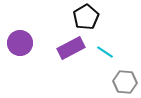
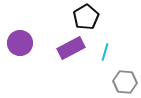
cyan line: rotated 72 degrees clockwise
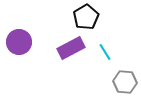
purple circle: moved 1 px left, 1 px up
cyan line: rotated 48 degrees counterclockwise
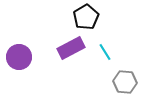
purple circle: moved 15 px down
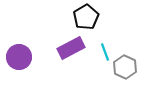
cyan line: rotated 12 degrees clockwise
gray hexagon: moved 15 px up; rotated 20 degrees clockwise
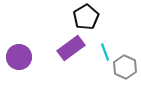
purple rectangle: rotated 8 degrees counterclockwise
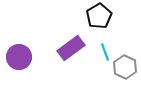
black pentagon: moved 13 px right, 1 px up
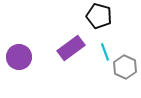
black pentagon: rotated 25 degrees counterclockwise
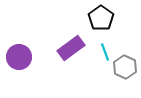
black pentagon: moved 2 px right, 2 px down; rotated 20 degrees clockwise
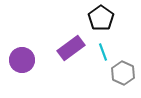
cyan line: moved 2 px left
purple circle: moved 3 px right, 3 px down
gray hexagon: moved 2 px left, 6 px down
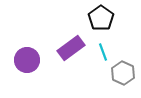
purple circle: moved 5 px right
